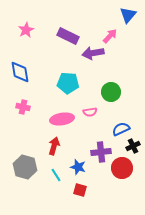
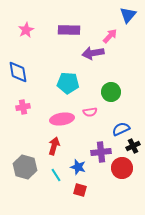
purple rectangle: moved 1 px right, 6 px up; rotated 25 degrees counterclockwise
blue diamond: moved 2 px left
pink cross: rotated 24 degrees counterclockwise
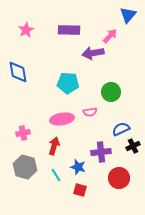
pink cross: moved 26 px down
red circle: moved 3 px left, 10 px down
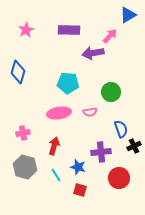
blue triangle: rotated 18 degrees clockwise
blue diamond: rotated 25 degrees clockwise
pink ellipse: moved 3 px left, 6 px up
blue semicircle: rotated 96 degrees clockwise
black cross: moved 1 px right
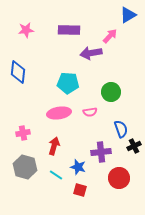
pink star: rotated 21 degrees clockwise
purple arrow: moved 2 px left
blue diamond: rotated 10 degrees counterclockwise
cyan line: rotated 24 degrees counterclockwise
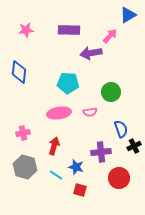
blue diamond: moved 1 px right
blue star: moved 2 px left
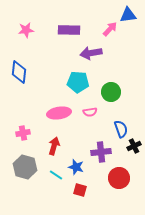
blue triangle: rotated 24 degrees clockwise
pink arrow: moved 7 px up
cyan pentagon: moved 10 px right, 1 px up
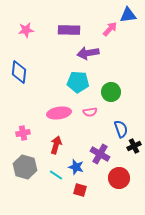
purple arrow: moved 3 px left
red arrow: moved 2 px right, 1 px up
purple cross: moved 1 px left, 2 px down; rotated 36 degrees clockwise
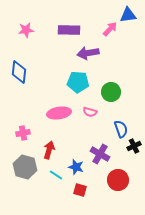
pink semicircle: rotated 24 degrees clockwise
red arrow: moved 7 px left, 5 px down
red circle: moved 1 px left, 2 px down
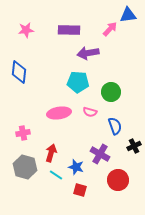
blue semicircle: moved 6 px left, 3 px up
red arrow: moved 2 px right, 3 px down
